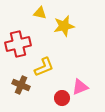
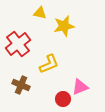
red cross: rotated 25 degrees counterclockwise
yellow L-shape: moved 5 px right, 3 px up
red circle: moved 1 px right, 1 px down
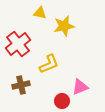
brown cross: rotated 36 degrees counterclockwise
red circle: moved 1 px left, 2 px down
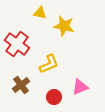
yellow star: rotated 25 degrees clockwise
red cross: moved 1 px left; rotated 15 degrees counterclockwise
brown cross: rotated 24 degrees counterclockwise
red circle: moved 8 px left, 4 px up
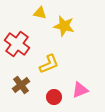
pink triangle: moved 3 px down
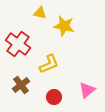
red cross: moved 1 px right
pink triangle: moved 7 px right; rotated 18 degrees counterclockwise
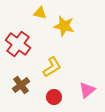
yellow L-shape: moved 3 px right, 3 px down; rotated 10 degrees counterclockwise
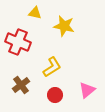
yellow triangle: moved 5 px left
red cross: moved 2 px up; rotated 15 degrees counterclockwise
red circle: moved 1 px right, 2 px up
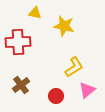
red cross: rotated 25 degrees counterclockwise
yellow L-shape: moved 22 px right
red circle: moved 1 px right, 1 px down
